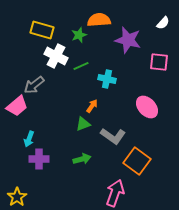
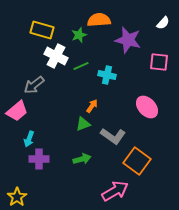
cyan cross: moved 4 px up
pink trapezoid: moved 5 px down
pink arrow: moved 2 px up; rotated 40 degrees clockwise
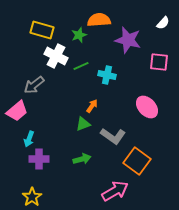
yellow star: moved 15 px right
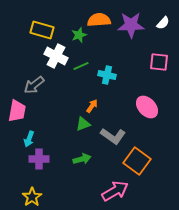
purple star: moved 3 px right, 15 px up; rotated 16 degrees counterclockwise
pink trapezoid: rotated 40 degrees counterclockwise
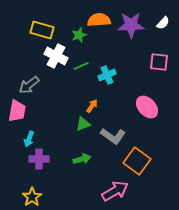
cyan cross: rotated 36 degrees counterclockwise
gray arrow: moved 5 px left
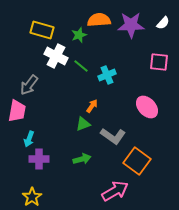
green line: rotated 63 degrees clockwise
gray arrow: rotated 15 degrees counterclockwise
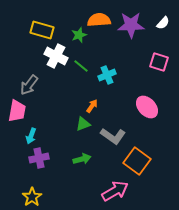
pink square: rotated 12 degrees clockwise
cyan arrow: moved 2 px right, 3 px up
purple cross: moved 1 px up; rotated 12 degrees counterclockwise
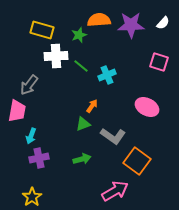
white cross: rotated 30 degrees counterclockwise
pink ellipse: rotated 20 degrees counterclockwise
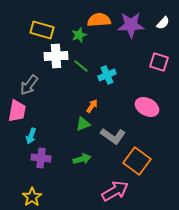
purple cross: moved 2 px right; rotated 18 degrees clockwise
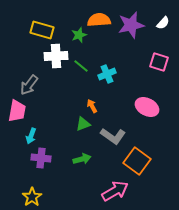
purple star: rotated 12 degrees counterclockwise
cyan cross: moved 1 px up
orange arrow: rotated 64 degrees counterclockwise
